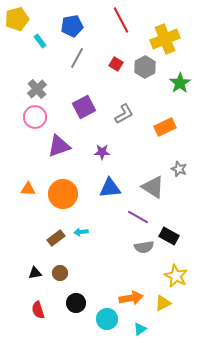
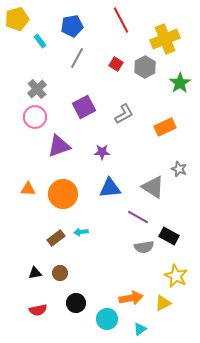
red semicircle: rotated 84 degrees counterclockwise
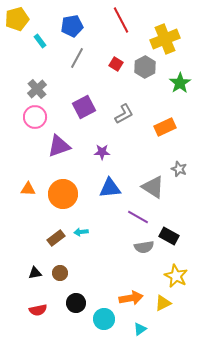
cyan circle: moved 3 px left
